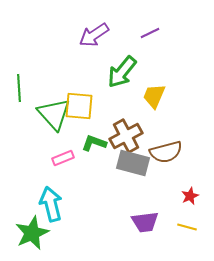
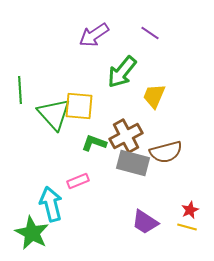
purple line: rotated 60 degrees clockwise
green line: moved 1 px right, 2 px down
pink rectangle: moved 15 px right, 23 px down
red star: moved 14 px down
purple trapezoid: rotated 40 degrees clockwise
green star: rotated 20 degrees counterclockwise
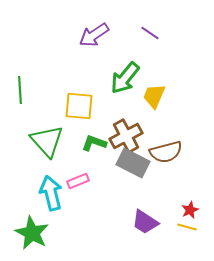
green arrow: moved 3 px right, 6 px down
green triangle: moved 7 px left, 27 px down
gray rectangle: rotated 12 degrees clockwise
cyan arrow: moved 11 px up
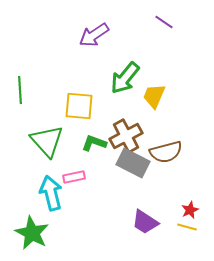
purple line: moved 14 px right, 11 px up
pink rectangle: moved 4 px left, 4 px up; rotated 10 degrees clockwise
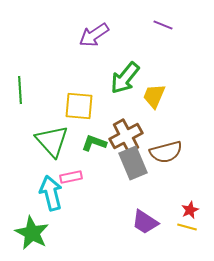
purple line: moved 1 px left, 3 px down; rotated 12 degrees counterclockwise
green triangle: moved 5 px right
gray rectangle: rotated 40 degrees clockwise
pink rectangle: moved 3 px left
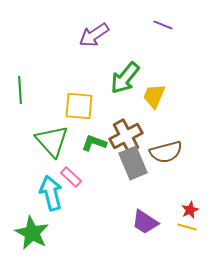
pink rectangle: rotated 55 degrees clockwise
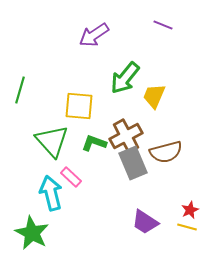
green line: rotated 20 degrees clockwise
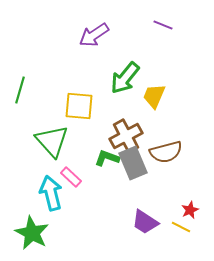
green L-shape: moved 13 px right, 15 px down
yellow line: moved 6 px left; rotated 12 degrees clockwise
